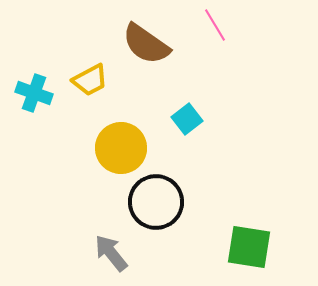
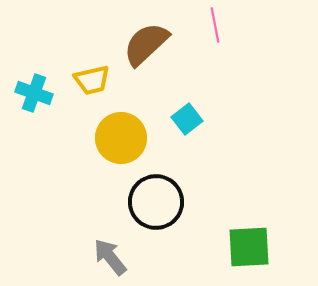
pink line: rotated 20 degrees clockwise
brown semicircle: rotated 102 degrees clockwise
yellow trapezoid: moved 2 px right; rotated 15 degrees clockwise
yellow circle: moved 10 px up
green square: rotated 12 degrees counterclockwise
gray arrow: moved 1 px left, 4 px down
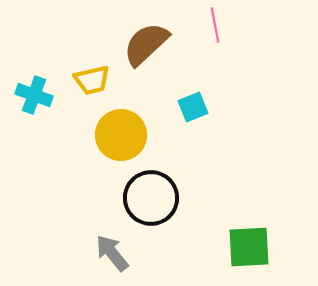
cyan cross: moved 2 px down
cyan square: moved 6 px right, 12 px up; rotated 16 degrees clockwise
yellow circle: moved 3 px up
black circle: moved 5 px left, 4 px up
gray arrow: moved 2 px right, 4 px up
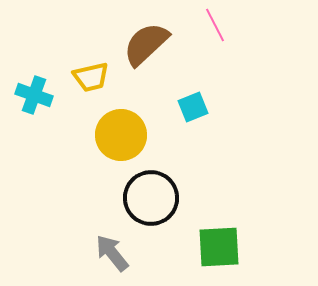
pink line: rotated 16 degrees counterclockwise
yellow trapezoid: moved 1 px left, 3 px up
green square: moved 30 px left
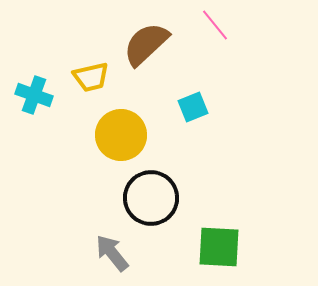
pink line: rotated 12 degrees counterclockwise
green square: rotated 6 degrees clockwise
